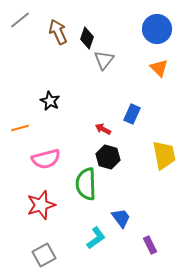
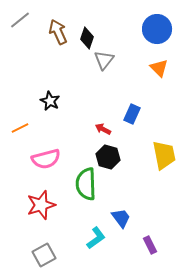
orange line: rotated 12 degrees counterclockwise
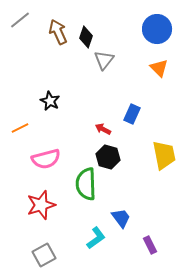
black diamond: moved 1 px left, 1 px up
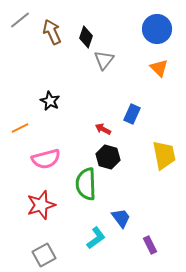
brown arrow: moved 6 px left
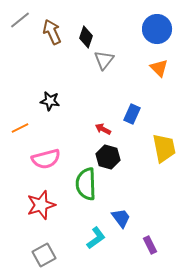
black star: rotated 18 degrees counterclockwise
yellow trapezoid: moved 7 px up
